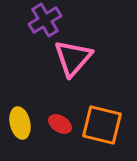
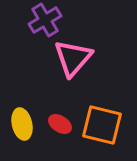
yellow ellipse: moved 2 px right, 1 px down
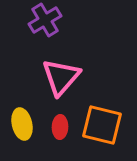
pink triangle: moved 12 px left, 19 px down
red ellipse: moved 3 px down; rotated 60 degrees clockwise
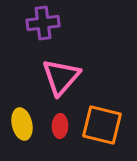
purple cross: moved 2 px left, 3 px down; rotated 24 degrees clockwise
red ellipse: moved 1 px up
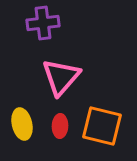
orange square: moved 1 px down
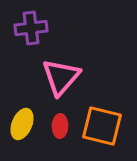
purple cross: moved 12 px left, 5 px down
yellow ellipse: rotated 36 degrees clockwise
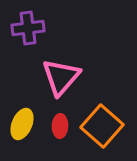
purple cross: moved 3 px left
orange square: rotated 27 degrees clockwise
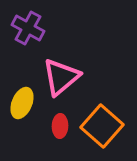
purple cross: rotated 36 degrees clockwise
pink triangle: rotated 9 degrees clockwise
yellow ellipse: moved 21 px up
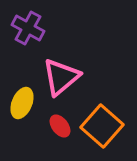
red ellipse: rotated 40 degrees counterclockwise
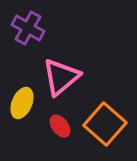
orange square: moved 3 px right, 2 px up
